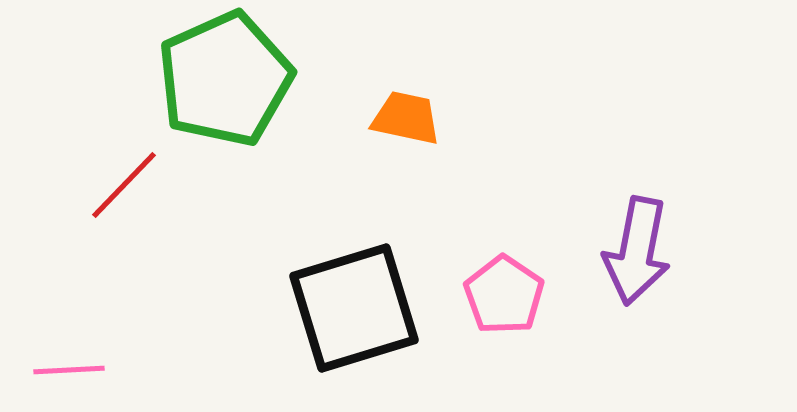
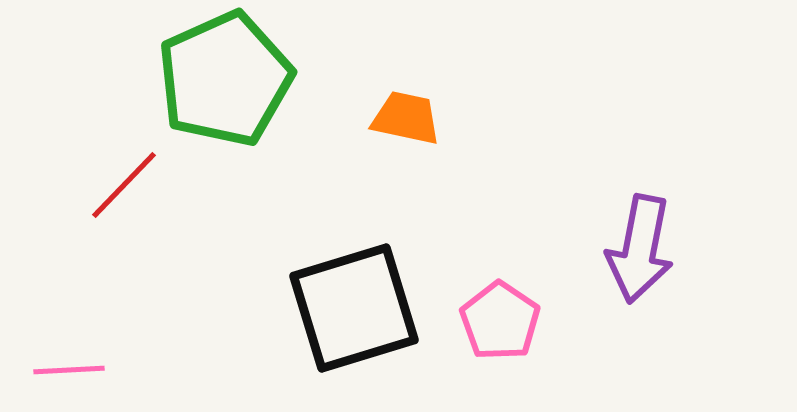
purple arrow: moved 3 px right, 2 px up
pink pentagon: moved 4 px left, 26 px down
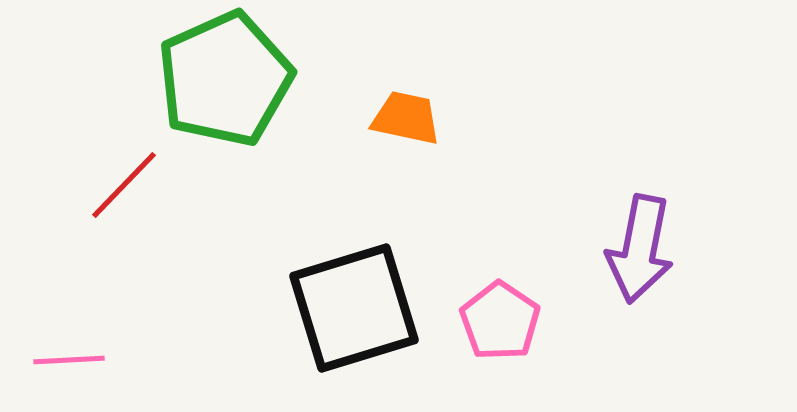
pink line: moved 10 px up
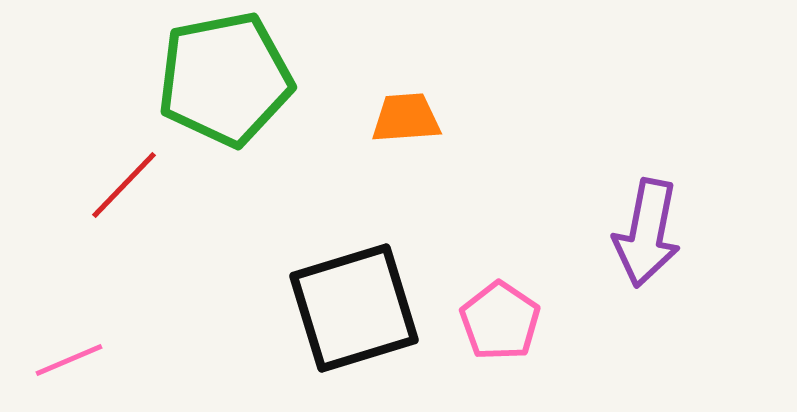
green pentagon: rotated 13 degrees clockwise
orange trapezoid: rotated 16 degrees counterclockwise
purple arrow: moved 7 px right, 16 px up
pink line: rotated 20 degrees counterclockwise
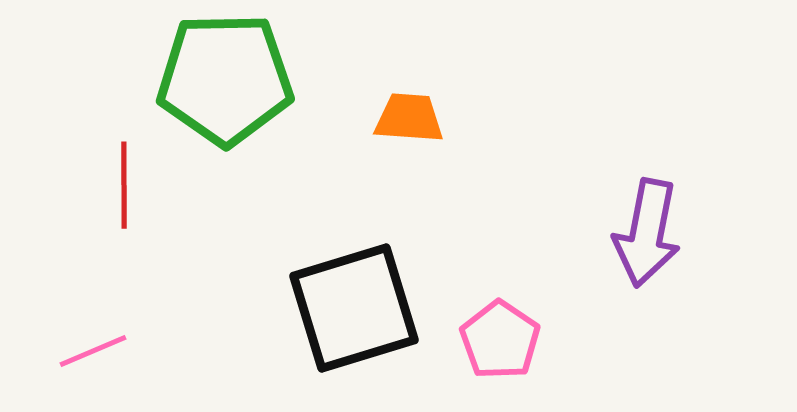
green pentagon: rotated 10 degrees clockwise
orange trapezoid: moved 3 px right; rotated 8 degrees clockwise
red line: rotated 44 degrees counterclockwise
pink pentagon: moved 19 px down
pink line: moved 24 px right, 9 px up
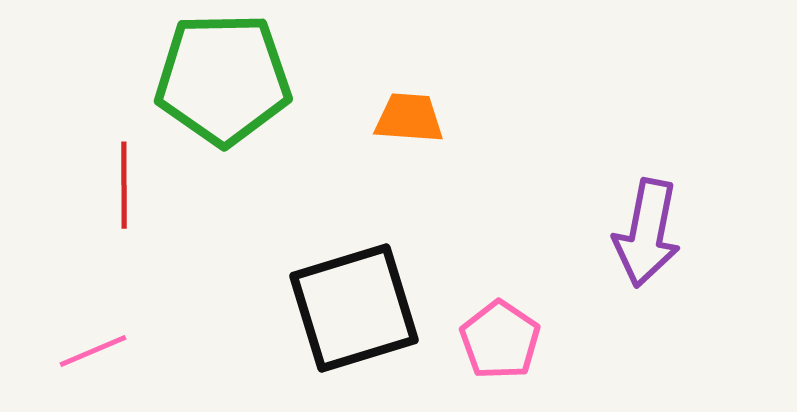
green pentagon: moved 2 px left
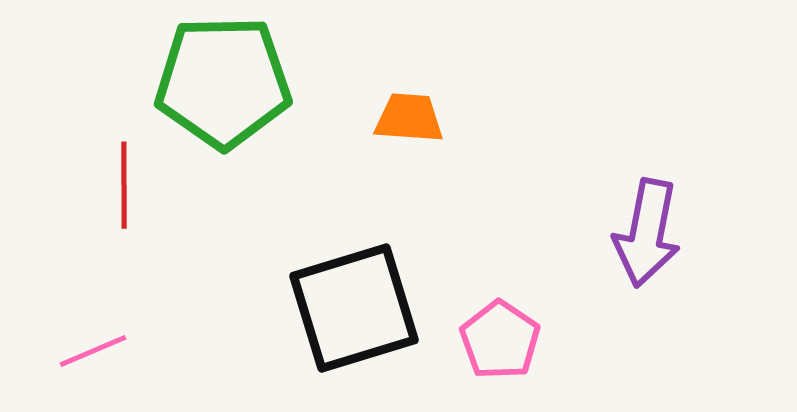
green pentagon: moved 3 px down
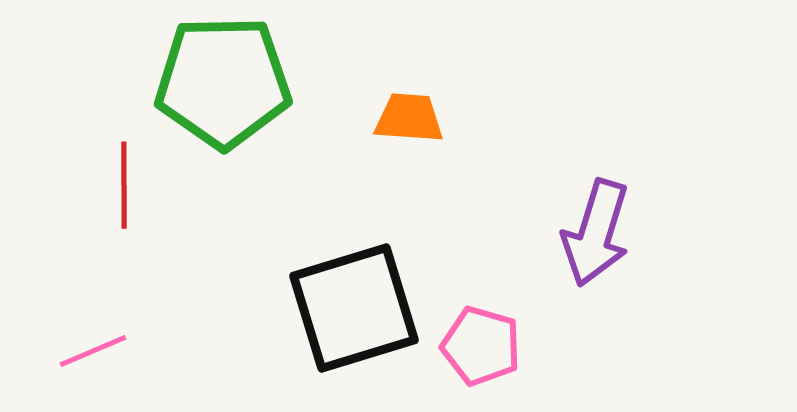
purple arrow: moved 51 px left; rotated 6 degrees clockwise
pink pentagon: moved 19 px left, 6 px down; rotated 18 degrees counterclockwise
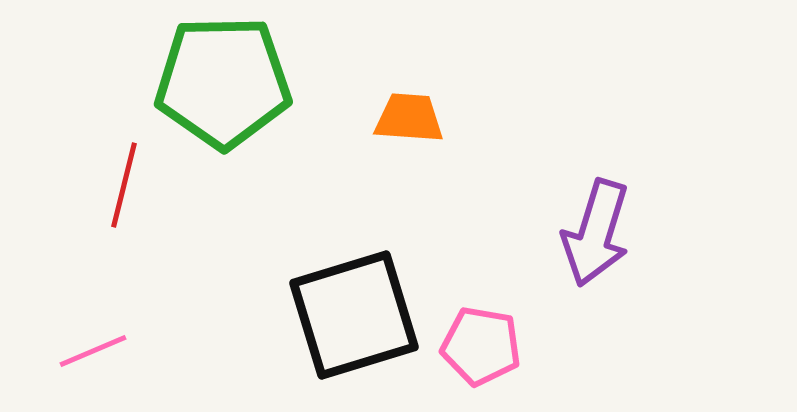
red line: rotated 14 degrees clockwise
black square: moved 7 px down
pink pentagon: rotated 6 degrees counterclockwise
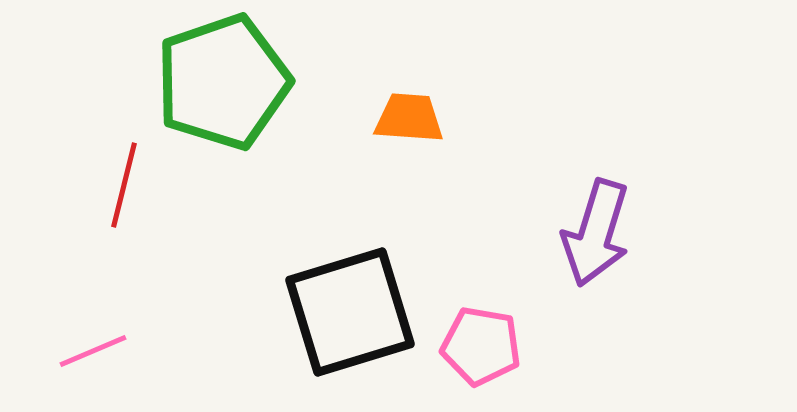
green pentagon: rotated 18 degrees counterclockwise
black square: moved 4 px left, 3 px up
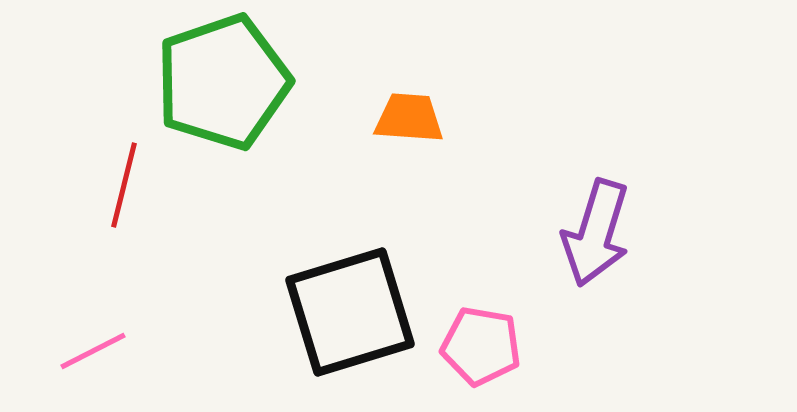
pink line: rotated 4 degrees counterclockwise
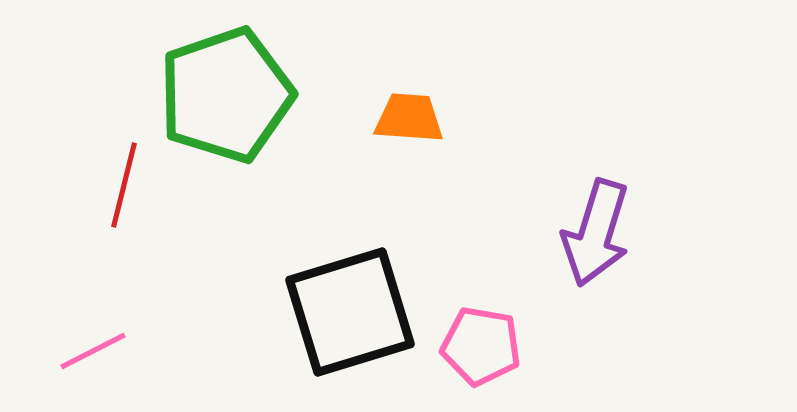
green pentagon: moved 3 px right, 13 px down
